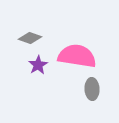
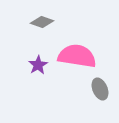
gray diamond: moved 12 px right, 16 px up
gray ellipse: moved 8 px right; rotated 20 degrees counterclockwise
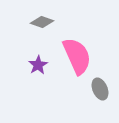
pink semicircle: rotated 57 degrees clockwise
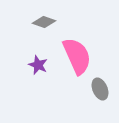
gray diamond: moved 2 px right
purple star: rotated 18 degrees counterclockwise
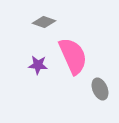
pink semicircle: moved 4 px left
purple star: rotated 18 degrees counterclockwise
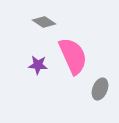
gray diamond: rotated 15 degrees clockwise
gray ellipse: rotated 45 degrees clockwise
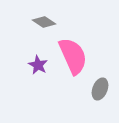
purple star: rotated 24 degrees clockwise
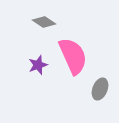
purple star: rotated 24 degrees clockwise
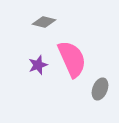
gray diamond: rotated 20 degrees counterclockwise
pink semicircle: moved 1 px left, 3 px down
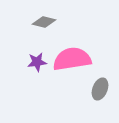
pink semicircle: rotated 75 degrees counterclockwise
purple star: moved 1 px left, 3 px up; rotated 12 degrees clockwise
